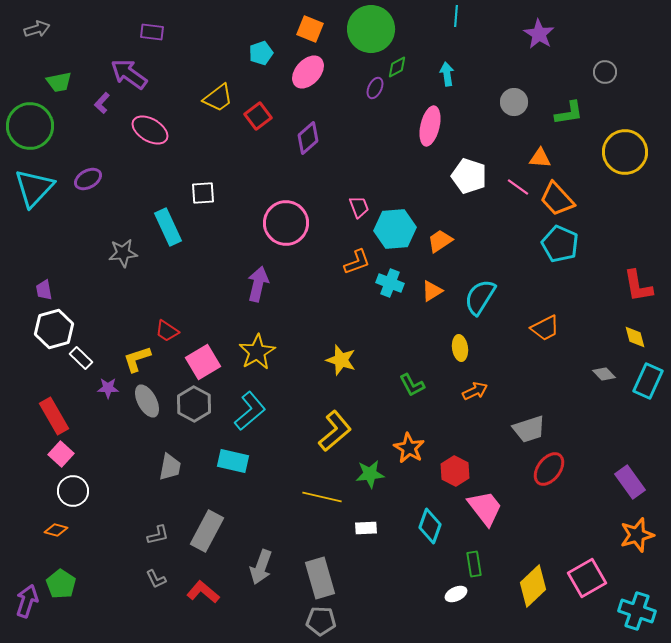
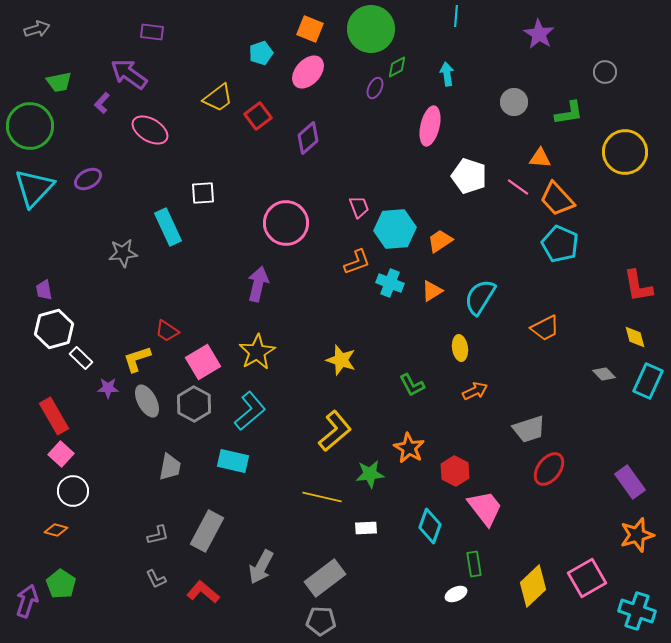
gray arrow at (261, 567): rotated 8 degrees clockwise
gray rectangle at (320, 578): moved 5 px right; rotated 69 degrees clockwise
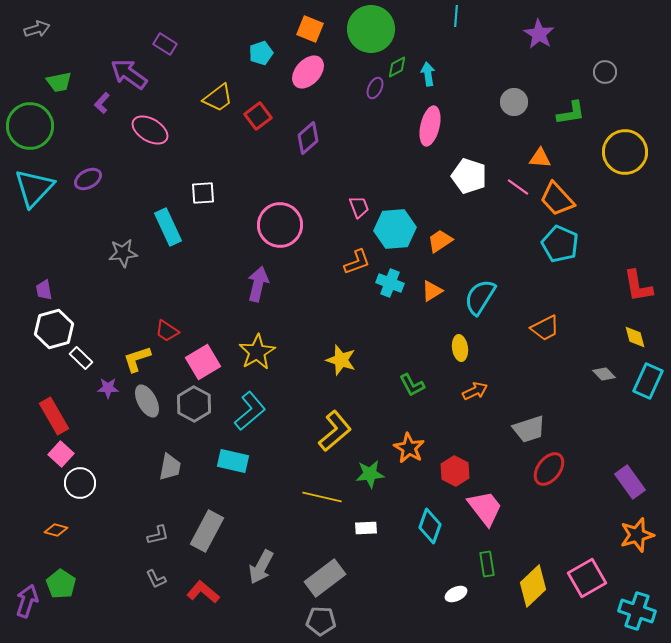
purple rectangle at (152, 32): moved 13 px right, 12 px down; rotated 25 degrees clockwise
cyan arrow at (447, 74): moved 19 px left
green L-shape at (569, 113): moved 2 px right
pink circle at (286, 223): moved 6 px left, 2 px down
white circle at (73, 491): moved 7 px right, 8 px up
green rectangle at (474, 564): moved 13 px right
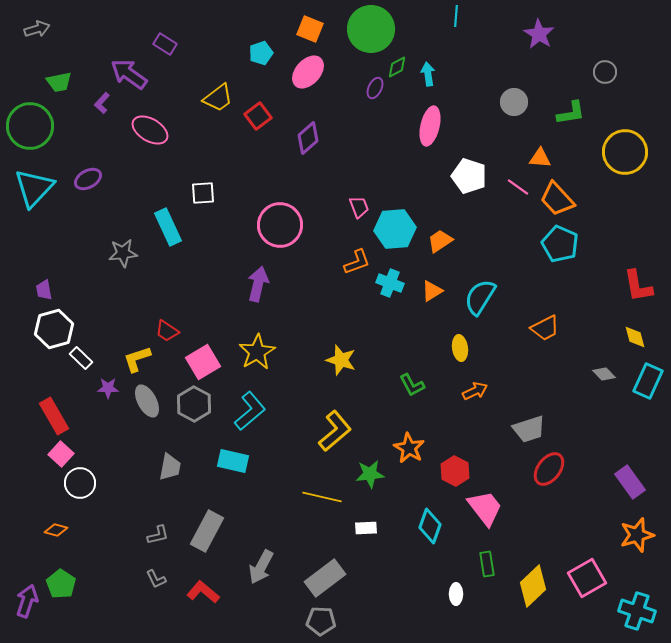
white ellipse at (456, 594): rotated 65 degrees counterclockwise
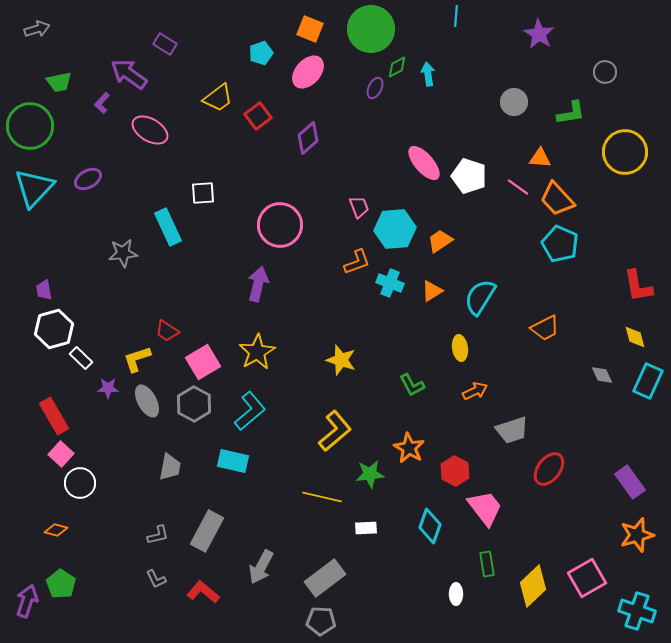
pink ellipse at (430, 126): moved 6 px left, 37 px down; rotated 54 degrees counterclockwise
gray diamond at (604, 374): moved 2 px left, 1 px down; rotated 20 degrees clockwise
gray trapezoid at (529, 429): moved 17 px left, 1 px down
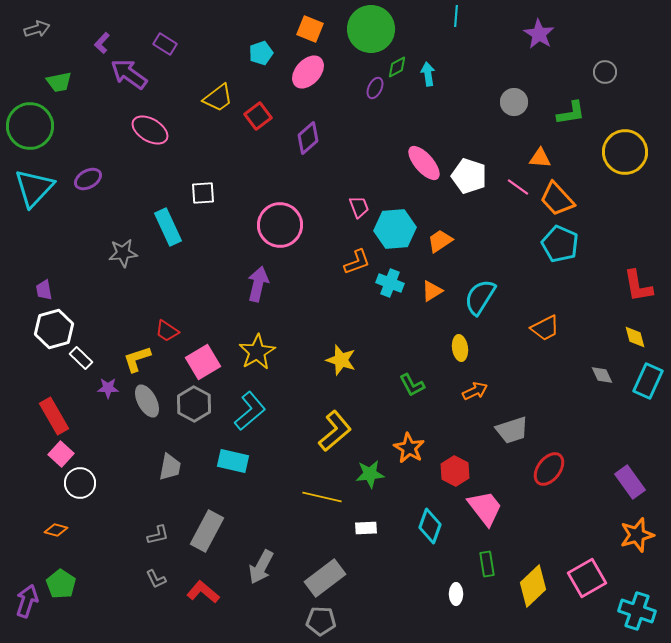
purple L-shape at (102, 103): moved 60 px up
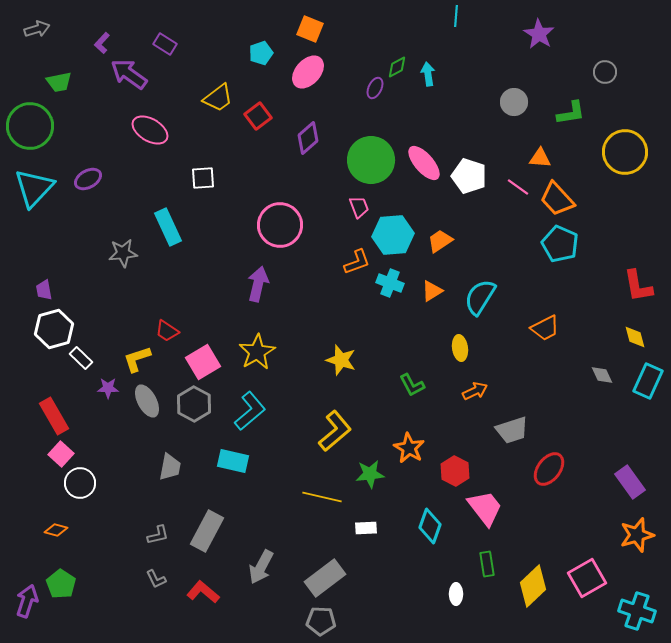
green circle at (371, 29): moved 131 px down
white square at (203, 193): moved 15 px up
cyan hexagon at (395, 229): moved 2 px left, 6 px down
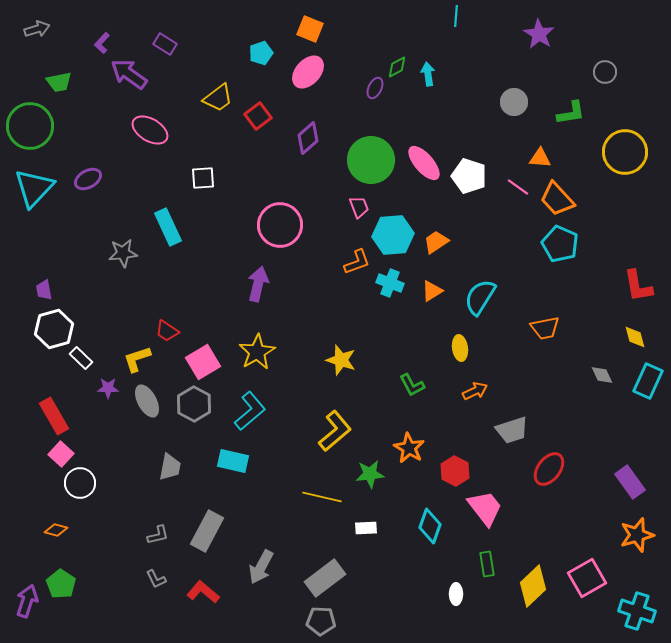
orange trapezoid at (440, 241): moved 4 px left, 1 px down
orange trapezoid at (545, 328): rotated 16 degrees clockwise
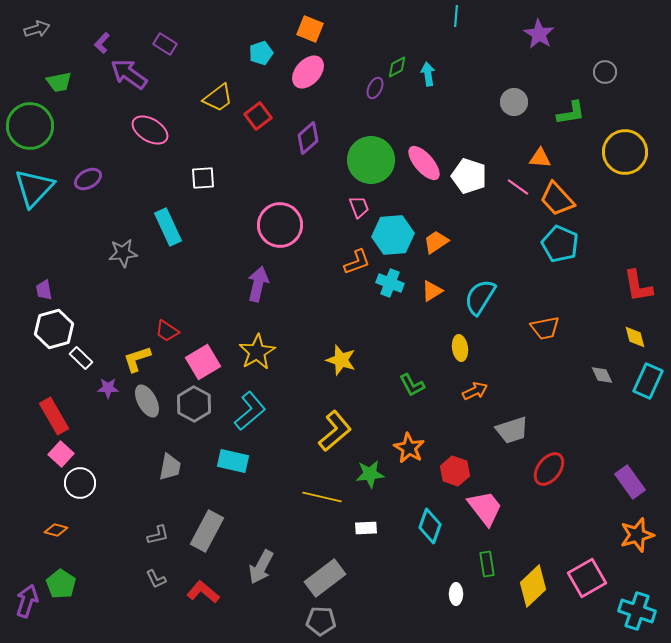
red hexagon at (455, 471): rotated 8 degrees counterclockwise
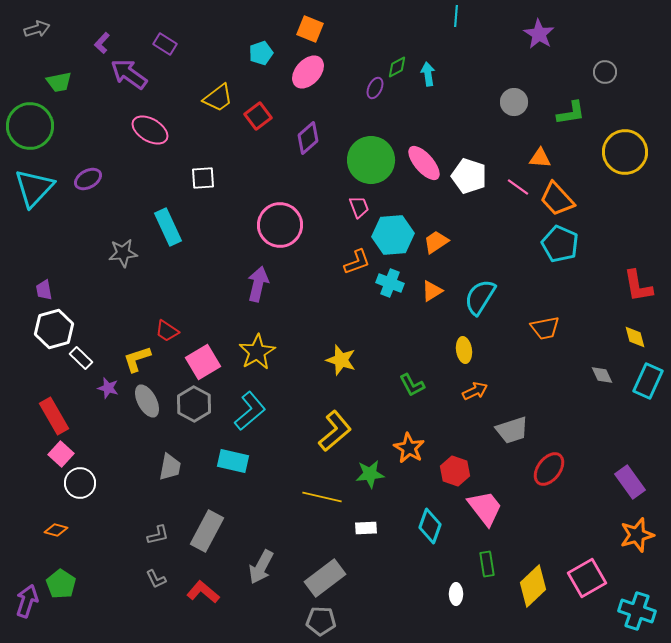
yellow ellipse at (460, 348): moved 4 px right, 2 px down
purple star at (108, 388): rotated 15 degrees clockwise
